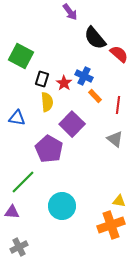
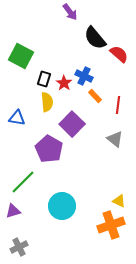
black rectangle: moved 2 px right
yellow triangle: rotated 16 degrees clockwise
purple triangle: moved 1 px right, 1 px up; rotated 21 degrees counterclockwise
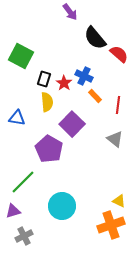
gray cross: moved 5 px right, 11 px up
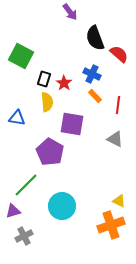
black semicircle: rotated 20 degrees clockwise
blue cross: moved 8 px right, 2 px up
purple square: rotated 35 degrees counterclockwise
gray triangle: rotated 12 degrees counterclockwise
purple pentagon: moved 1 px right, 3 px down
green line: moved 3 px right, 3 px down
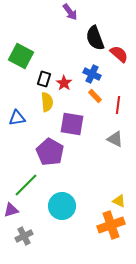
blue triangle: rotated 18 degrees counterclockwise
purple triangle: moved 2 px left, 1 px up
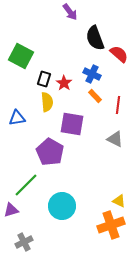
gray cross: moved 6 px down
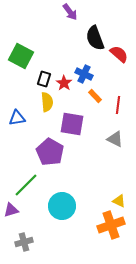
blue cross: moved 8 px left
gray cross: rotated 12 degrees clockwise
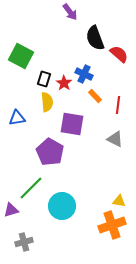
green line: moved 5 px right, 3 px down
yellow triangle: rotated 16 degrees counterclockwise
orange cross: moved 1 px right
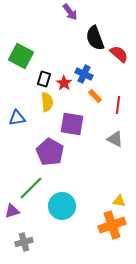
purple triangle: moved 1 px right, 1 px down
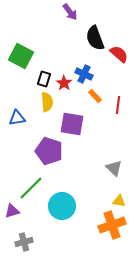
gray triangle: moved 1 px left, 29 px down; rotated 18 degrees clockwise
purple pentagon: moved 1 px left, 1 px up; rotated 12 degrees counterclockwise
